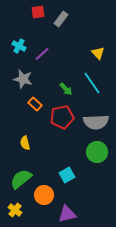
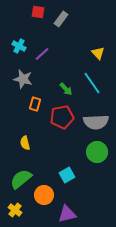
red square: rotated 16 degrees clockwise
orange rectangle: rotated 64 degrees clockwise
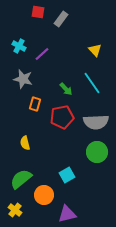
yellow triangle: moved 3 px left, 3 px up
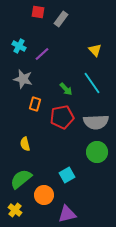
yellow semicircle: moved 1 px down
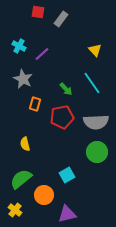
gray star: rotated 12 degrees clockwise
